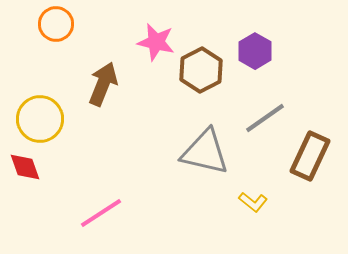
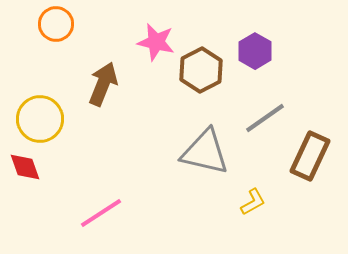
yellow L-shape: rotated 68 degrees counterclockwise
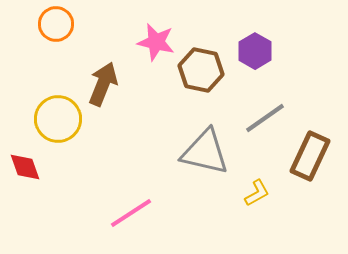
brown hexagon: rotated 21 degrees counterclockwise
yellow circle: moved 18 px right
yellow L-shape: moved 4 px right, 9 px up
pink line: moved 30 px right
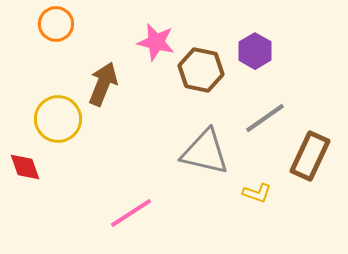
yellow L-shape: rotated 48 degrees clockwise
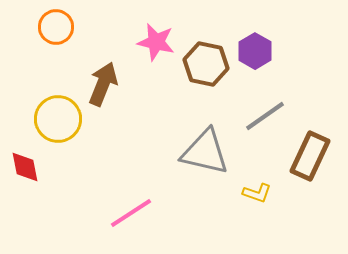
orange circle: moved 3 px down
brown hexagon: moved 5 px right, 6 px up
gray line: moved 2 px up
red diamond: rotated 8 degrees clockwise
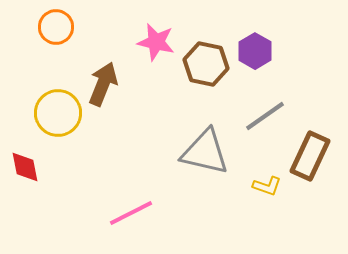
yellow circle: moved 6 px up
yellow L-shape: moved 10 px right, 7 px up
pink line: rotated 6 degrees clockwise
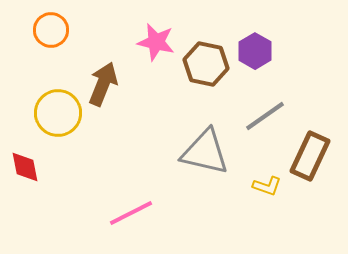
orange circle: moved 5 px left, 3 px down
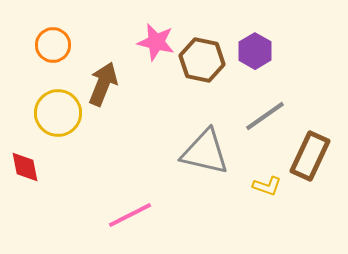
orange circle: moved 2 px right, 15 px down
brown hexagon: moved 4 px left, 4 px up
pink line: moved 1 px left, 2 px down
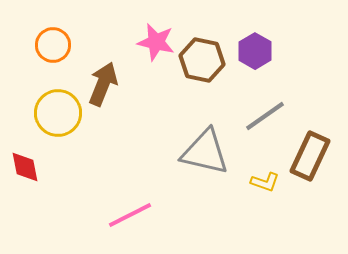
yellow L-shape: moved 2 px left, 4 px up
